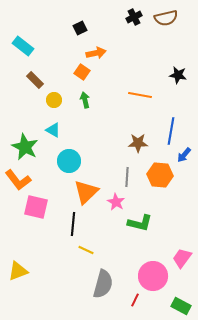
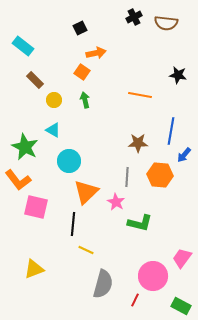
brown semicircle: moved 5 px down; rotated 20 degrees clockwise
yellow triangle: moved 16 px right, 2 px up
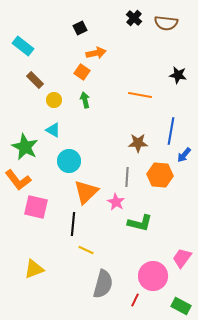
black cross: moved 1 px down; rotated 21 degrees counterclockwise
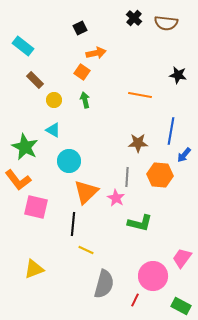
pink star: moved 4 px up
gray semicircle: moved 1 px right
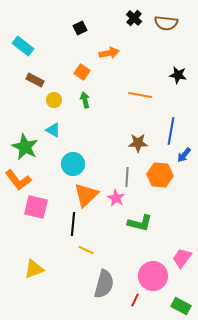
orange arrow: moved 13 px right
brown rectangle: rotated 18 degrees counterclockwise
cyan circle: moved 4 px right, 3 px down
orange triangle: moved 3 px down
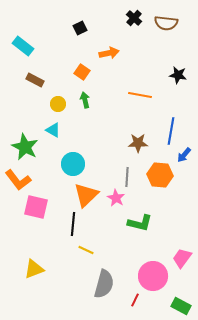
yellow circle: moved 4 px right, 4 px down
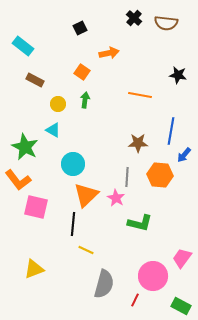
green arrow: rotated 21 degrees clockwise
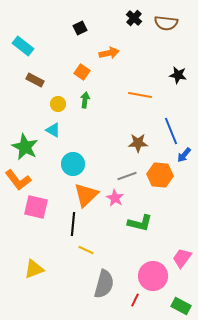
blue line: rotated 32 degrees counterclockwise
gray line: moved 1 px up; rotated 66 degrees clockwise
pink star: moved 1 px left
